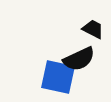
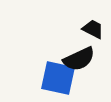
blue square: moved 1 px down
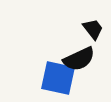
black trapezoid: rotated 25 degrees clockwise
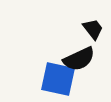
blue square: moved 1 px down
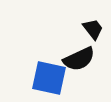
blue square: moved 9 px left, 1 px up
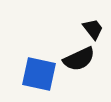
blue square: moved 10 px left, 4 px up
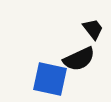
blue square: moved 11 px right, 5 px down
